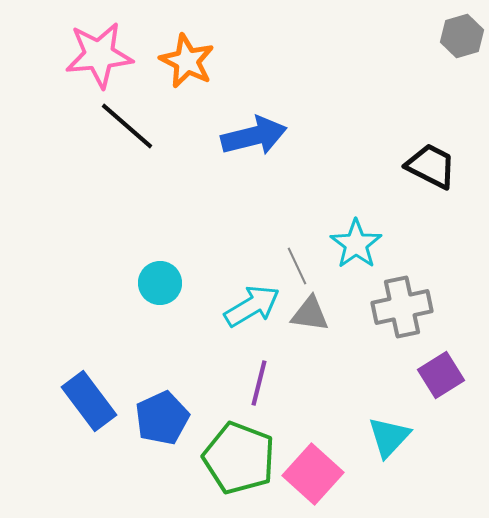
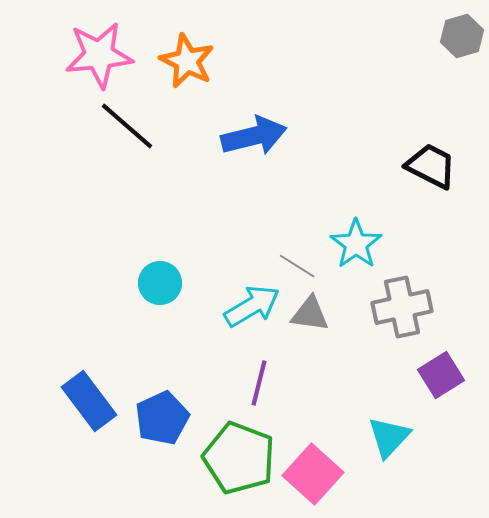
gray line: rotated 33 degrees counterclockwise
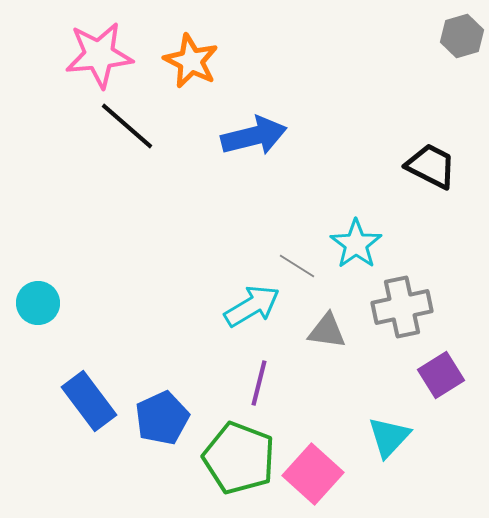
orange star: moved 4 px right
cyan circle: moved 122 px left, 20 px down
gray triangle: moved 17 px right, 17 px down
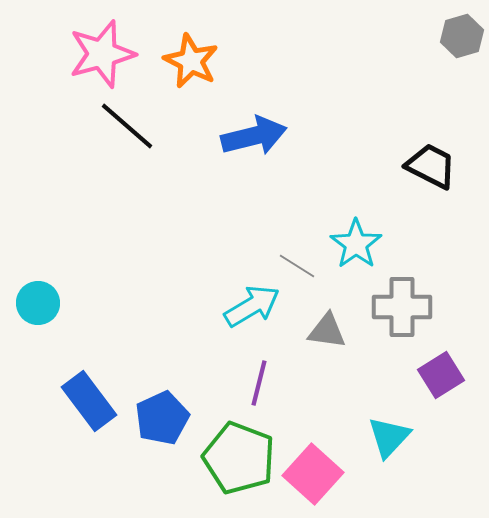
pink star: moved 3 px right, 1 px up; rotated 10 degrees counterclockwise
gray cross: rotated 12 degrees clockwise
